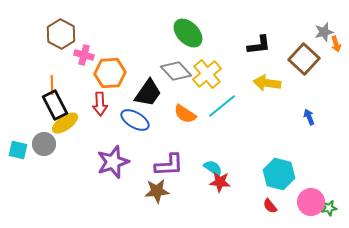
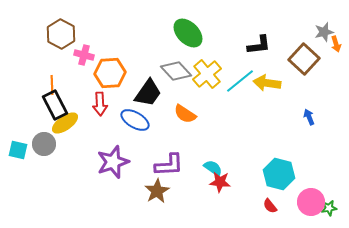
cyan line: moved 18 px right, 25 px up
brown star: rotated 25 degrees counterclockwise
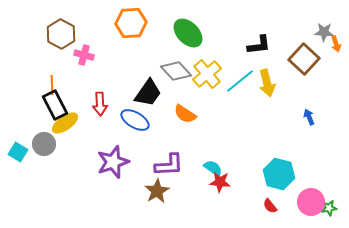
gray star: rotated 18 degrees clockwise
orange hexagon: moved 21 px right, 50 px up
yellow arrow: rotated 112 degrees counterclockwise
cyan square: moved 2 px down; rotated 18 degrees clockwise
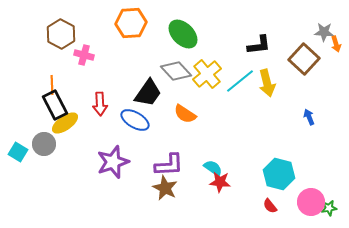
green ellipse: moved 5 px left, 1 px down
brown star: moved 8 px right, 3 px up; rotated 15 degrees counterclockwise
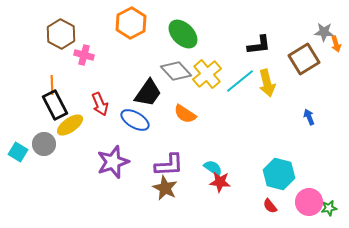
orange hexagon: rotated 24 degrees counterclockwise
brown square: rotated 16 degrees clockwise
red arrow: rotated 20 degrees counterclockwise
yellow ellipse: moved 5 px right, 2 px down
pink circle: moved 2 px left
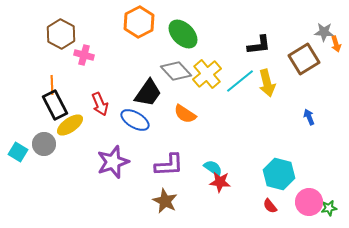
orange hexagon: moved 8 px right, 1 px up
brown star: moved 13 px down
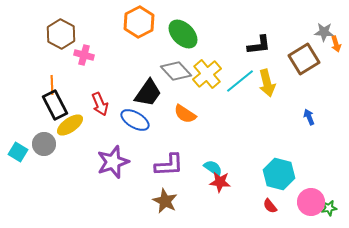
pink circle: moved 2 px right
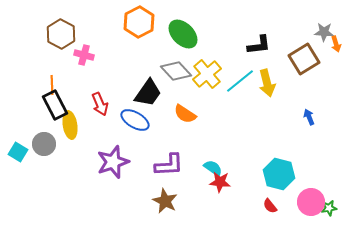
yellow ellipse: rotated 64 degrees counterclockwise
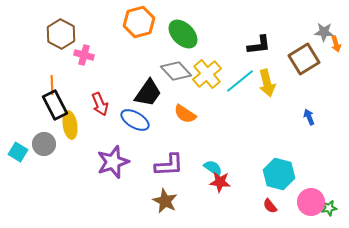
orange hexagon: rotated 12 degrees clockwise
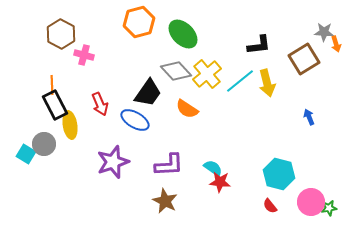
orange semicircle: moved 2 px right, 5 px up
cyan square: moved 8 px right, 2 px down
